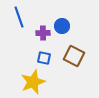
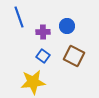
blue circle: moved 5 px right
purple cross: moved 1 px up
blue square: moved 1 px left, 2 px up; rotated 24 degrees clockwise
yellow star: rotated 15 degrees clockwise
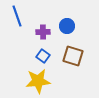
blue line: moved 2 px left, 1 px up
brown square: moved 1 px left; rotated 10 degrees counterclockwise
yellow star: moved 5 px right, 1 px up
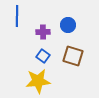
blue line: rotated 20 degrees clockwise
blue circle: moved 1 px right, 1 px up
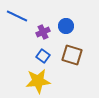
blue line: rotated 65 degrees counterclockwise
blue circle: moved 2 px left, 1 px down
purple cross: rotated 24 degrees counterclockwise
brown square: moved 1 px left, 1 px up
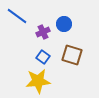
blue line: rotated 10 degrees clockwise
blue circle: moved 2 px left, 2 px up
blue square: moved 1 px down
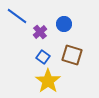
purple cross: moved 3 px left; rotated 16 degrees counterclockwise
yellow star: moved 10 px right; rotated 30 degrees counterclockwise
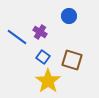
blue line: moved 21 px down
blue circle: moved 5 px right, 8 px up
purple cross: rotated 16 degrees counterclockwise
brown square: moved 5 px down
